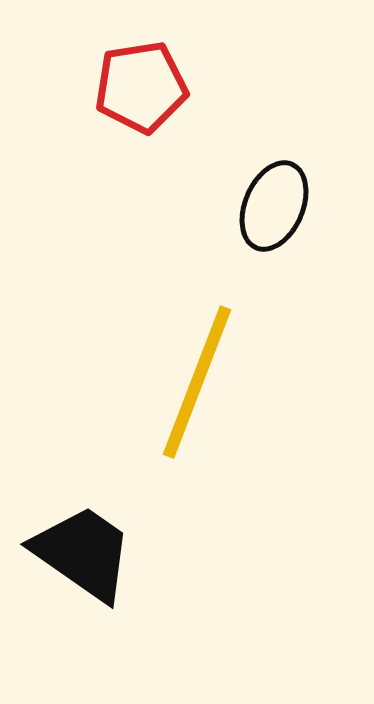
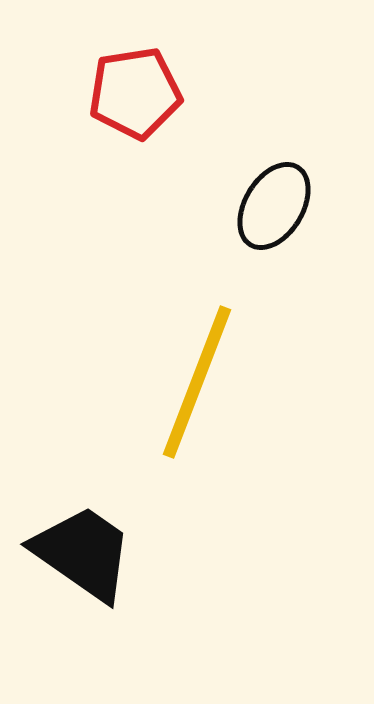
red pentagon: moved 6 px left, 6 px down
black ellipse: rotated 8 degrees clockwise
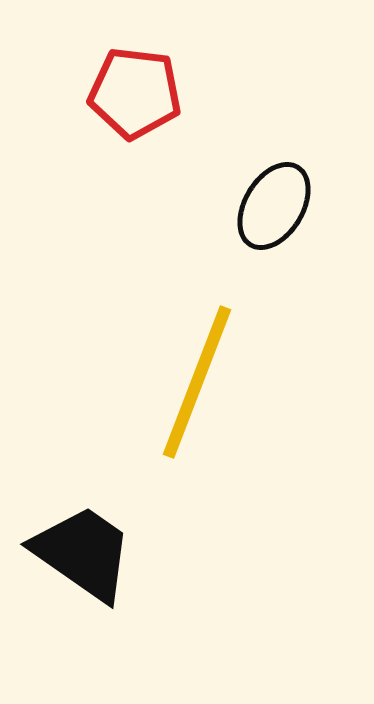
red pentagon: rotated 16 degrees clockwise
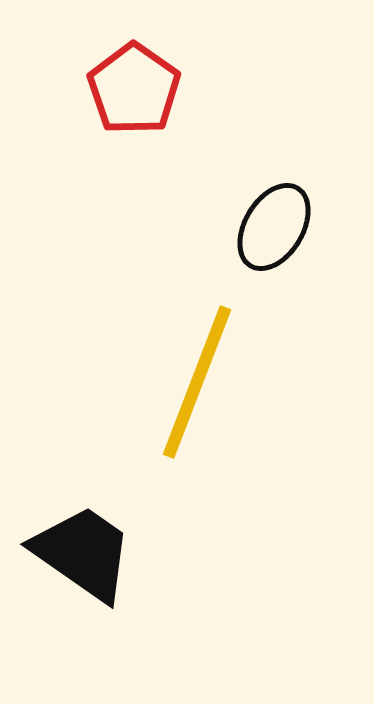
red pentagon: moved 1 px left, 4 px up; rotated 28 degrees clockwise
black ellipse: moved 21 px down
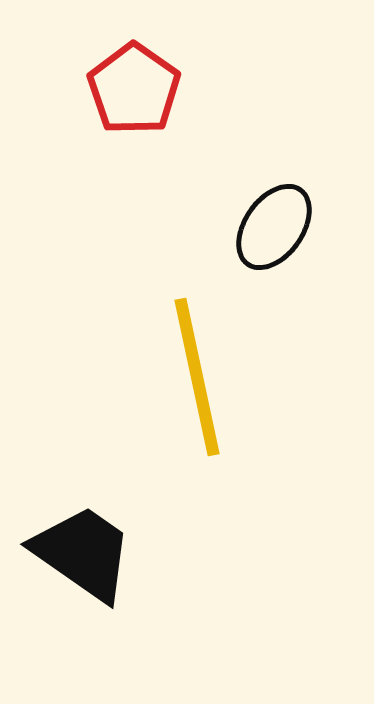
black ellipse: rotated 4 degrees clockwise
yellow line: moved 5 px up; rotated 33 degrees counterclockwise
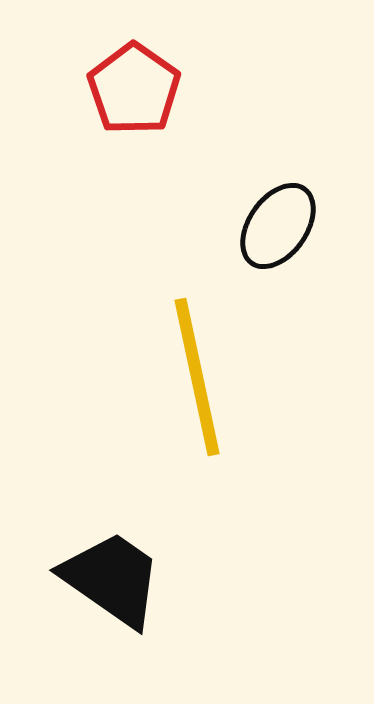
black ellipse: moved 4 px right, 1 px up
black trapezoid: moved 29 px right, 26 px down
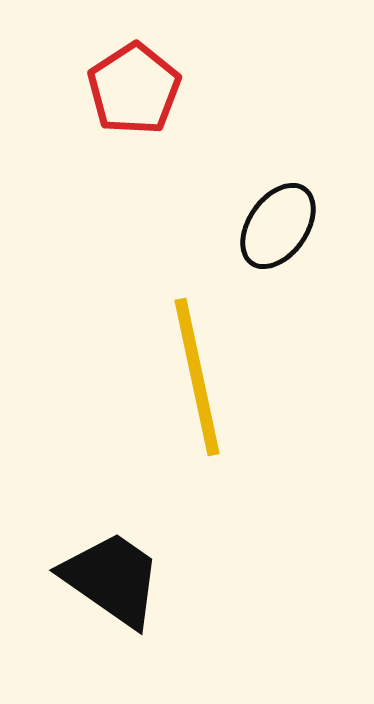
red pentagon: rotated 4 degrees clockwise
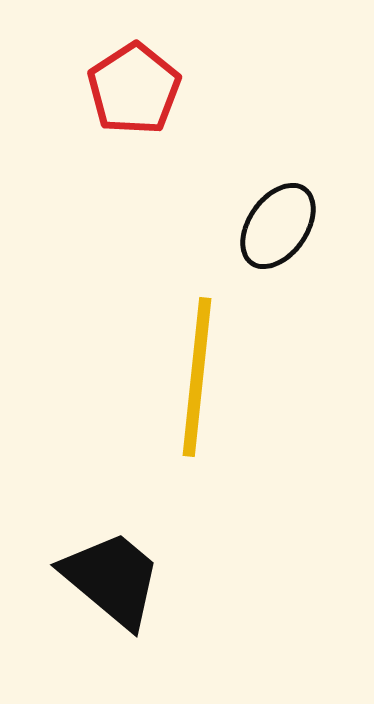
yellow line: rotated 18 degrees clockwise
black trapezoid: rotated 5 degrees clockwise
